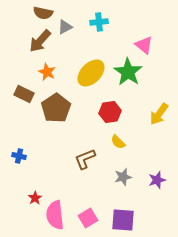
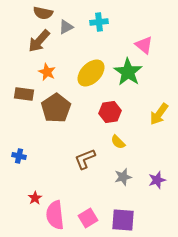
gray triangle: moved 1 px right
brown arrow: moved 1 px left
brown rectangle: rotated 18 degrees counterclockwise
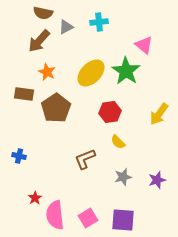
green star: moved 2 px left, 1 px up
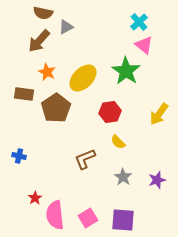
cyan cross: moved 40 px right; rotated 36 degrees counterclockwise
yellow ellipse: moved 8 px left, 5 px down
gray star: rotated 24 degrees counterclockwise
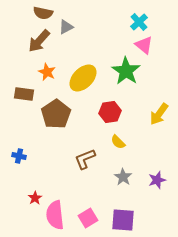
brown pentagon: moved 6 px down
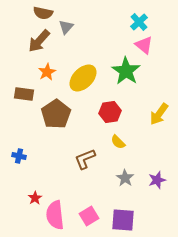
gray triangle: rotated 21 degrees counterclockwise
orange star: rotated 18 degrees clockwise
gray star: moved 2 px right, 1 px down
pink square: moved 1 px right, 2 px up
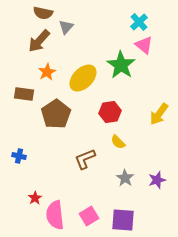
green star: moved 5 px left, 6 px up
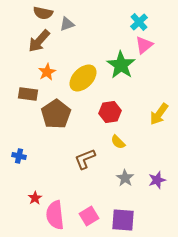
gray triangle: moved 1 px right, 3 px up; rotated 28 degrees clockwise
pink triangle: rotated 42 degrees clockwise
brown rectangle: moved 4 px right
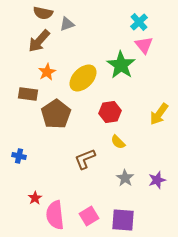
pink triangle: rotated 30 degrees counterclockwise
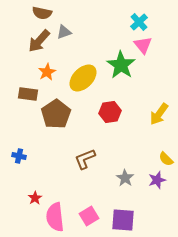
brown semicircle: moved 1 px left
gray triangle: moved 3 px left, 8 px down
pink triangle: moved 1 px left
yellow semicircle: moved 48 px right, 17 px down
pink semicircle: moved 2 px down
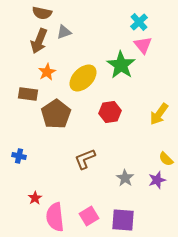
brown arrow: rotated 20 degrees counterclockwise
